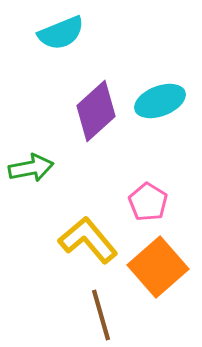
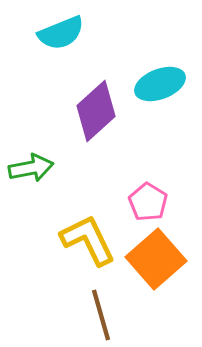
cyan ellipse: moved 17 px up
yellow L-shape: rotated 14 degrees clockwise
orange square: moved 2 px left, 8 px up
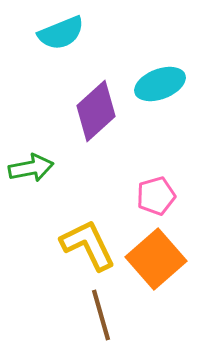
pink pentagon: moved 8 px right, 6 px up; rotated 24 degrees clockwise
yellow L-shape: moved 5 px down
